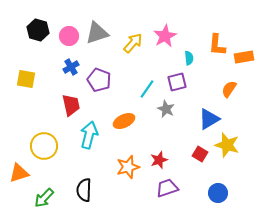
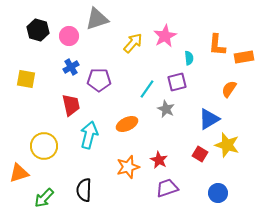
gray triangle: moved 14 px up
purple pentagon: rotated 20 degrees counterclockwise
orange ellipse: moved 3 px right, 3 px down
red star: rotated 24 degrees counterclockwise
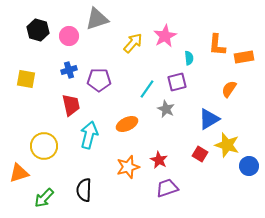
blue cross: moved 2 px left, 3 px down; rotated 14 degrees clockwise
blue circle: moved 31 px right, 27 px up
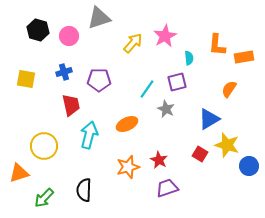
gray triangle: moved 2 px right, 1 px up
blue cross: moved 5 px left, 2 px down
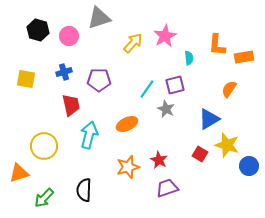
purple square: moved 2 px left, 3 px down
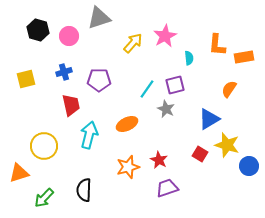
yellow square: rotated 24 degrees counterclockwise
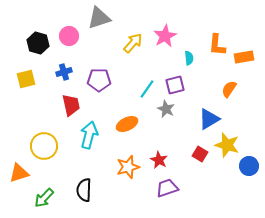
black hexagon: moved 13 px down
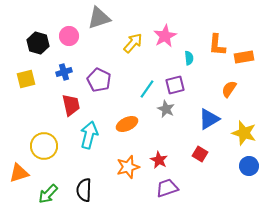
purple pentagon: rotated 25 degrees clockwise
yellow star: moved 17 px right, 12 px up
green arrow: moved 4 px right, 4 px up
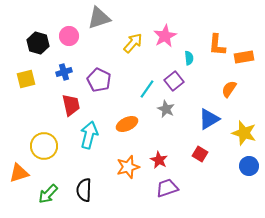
purple square: moved 1 px left, 4 px up; rotated 24 degrees counterclockwise
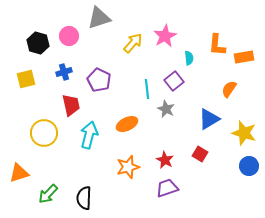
cyan line: rotated 42 degrees counterclockwise
yellow circle: moved 13 px up
red star: moved 6 px right
black semicircle: moved 8 px down
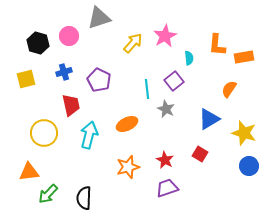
orange triangle: moved 10 px right, 1 px up; rotated 10 degrees clockwise
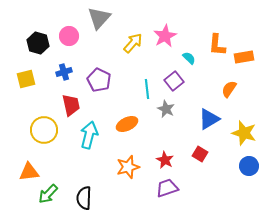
gray triangle: rotated 30 degrees counterclockwise
cyan semicircle: rotated 40 degrees counterclockwise
yellow circle: moved 3 px up
